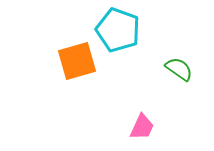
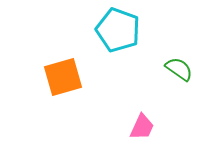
orange square: moved 14 px left, 16 px down
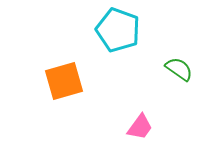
orange square: moved 1 px right, 4 px down
pink trapezoid: moved 2 px left; rotated 12 degrees clockwise
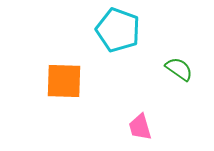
orange square: rotated 18 degrees clockwise
pink trapezoid: rotated 128 degrees clockwise
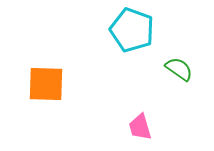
cyan pentagon: moved 14 px right
orange square: moved 18 px left, 3 px down
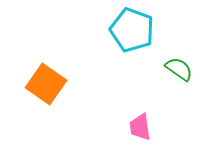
orange square: rotated 33 degrees clockwise
pink trapezoid: rotated 8 degrees clockwise
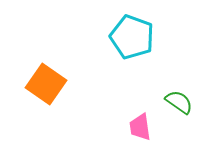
cyan pentagon: moved 7 px down
green semicircle: moved 33 px down
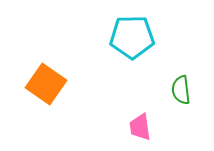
cyan pentagon: rotated 21 degrees counterclockwise
green semicircle: moved 2 px right, 12 px up; rotated 132 degrees counterclockwise
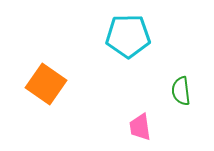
cyan pentagon: moved 4 px left, 1 px up
green semicircle: moved 1 px down
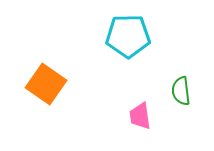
pink trapezoid: moved 11 px up
